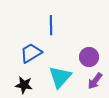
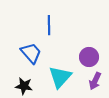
blue line: moved 2 px left
blue trapezoid: rotated 80 degrees clockwise
purple arrow: rotated 12 degrees counterclockwise
black star: moved 1 px down
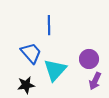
purple circle: moved 2 px down
cyan triangle: moved 5 px left, 7 px up
black star: moved 2 px right, 1 px up; rotated 18 degrees counterclockwise
